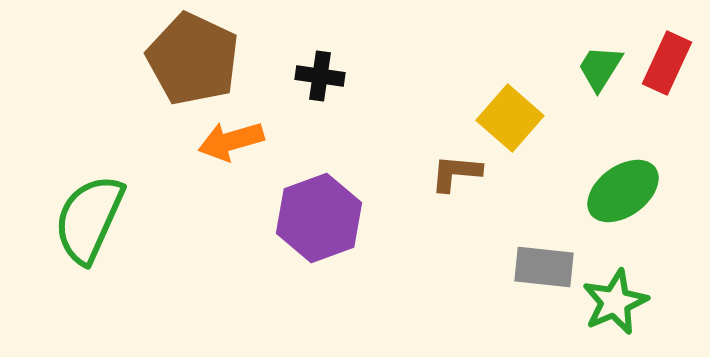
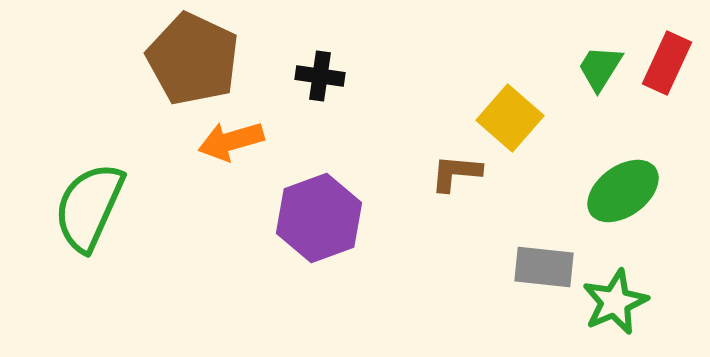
green semicircle: moved 12 px up
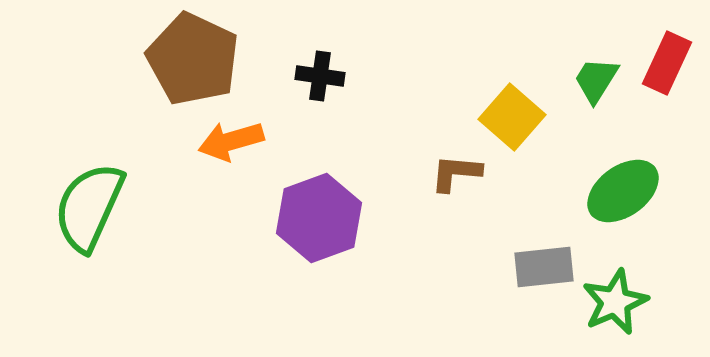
green trapezoid: moved 4 px left, 12 px down
yellow square: moved 2 px right, 1 px up
gray rectangle: rotated 12 degrees counterclockwise
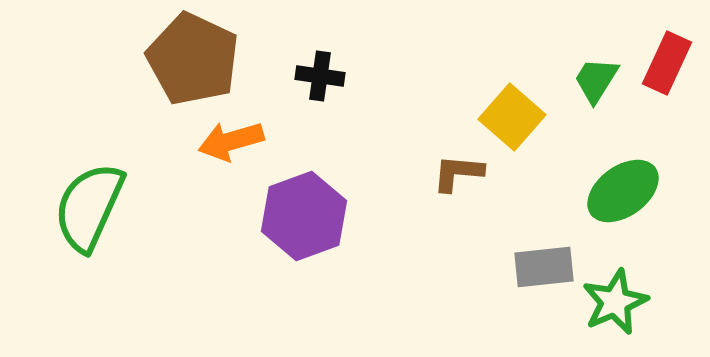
brown L-shape: moved 2 px right
purple hexagon: moved 15 px left, 2 px up
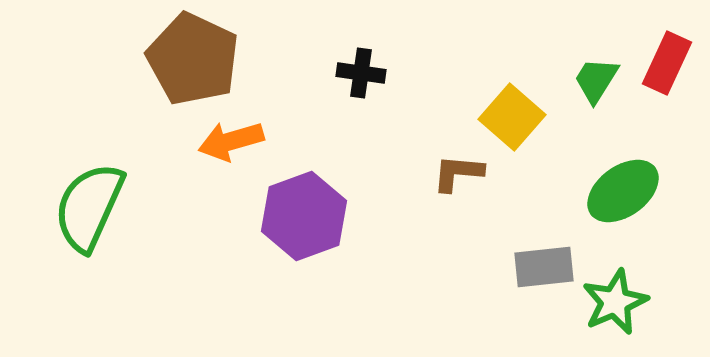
black cross: moved 41 px right, 3 px up
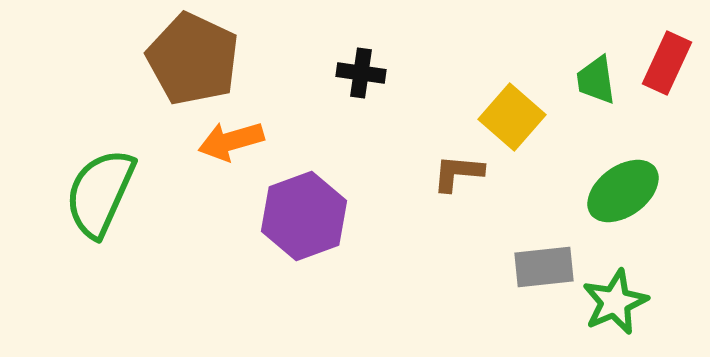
green trapezoid: rotated 40 degrees counterclockwise
green semicircle: moved 11 px right, 14 px up
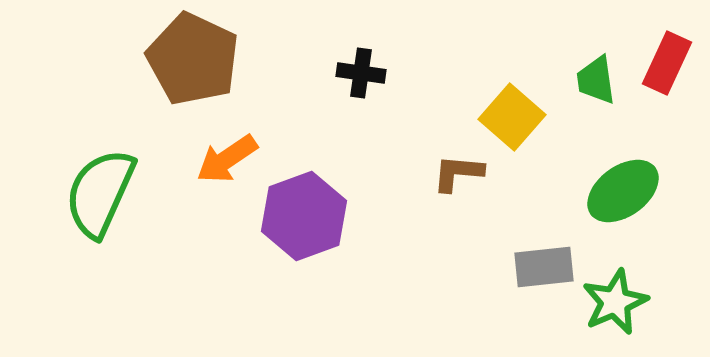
orange arrow: moved 4 px left, 18 px down; rotated 18 degrees counterclockwise
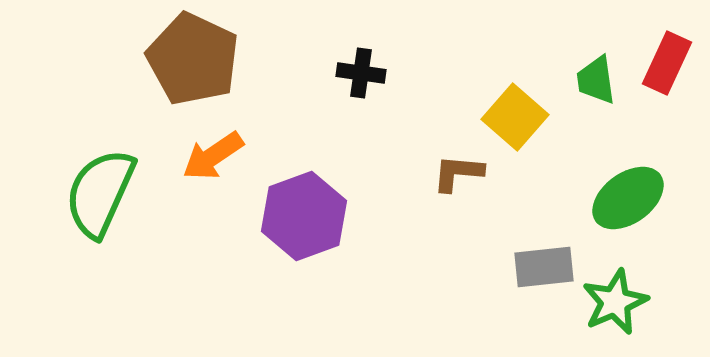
yellow square: moved 3 px right
orange arrow: moved 14 px left, 3 px up
green ellipse: moved 5 px right, 7 px down
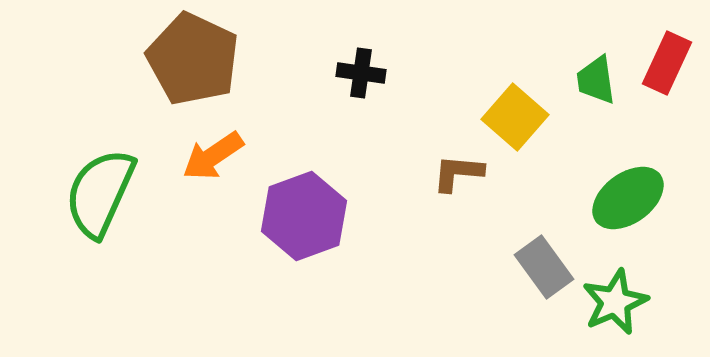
gray rectangle: rotated 60 degrees clockwise
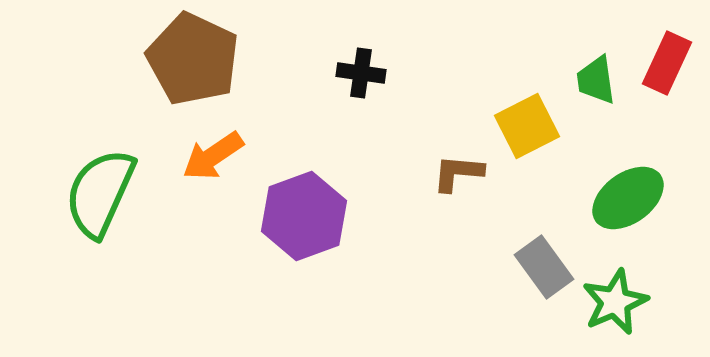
yellow square: moved 12 px right, 9 px down; rotated 22 degrees clockwise
